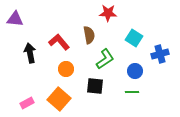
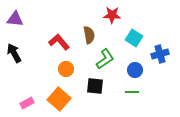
red star: moved 4 px right, 2 px down
black arrow: moved 16 px left; rotated 18 degrees counterclockwise
blue circle: moved 1 px up
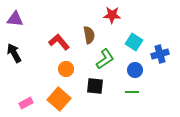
cyan square: moved 4 px down
pink rectangle: moved 1 px left
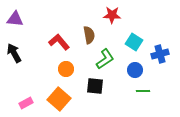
green line: moved 11 px right, 1 px up
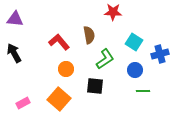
red star: moved 1 px right, 3 px up
pink rectangle: moved 3 px left
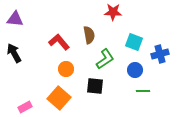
cyan square: rotated 12 degrees counterclockwise
orange square: moved 1 px up
pink rectangle: moved 2 px right, 4 px down
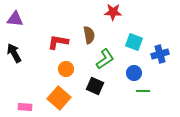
red L-shape: moved 1 px left; rotated 40 degrees counterclockwise
blue circle: moved 1 px left, 3 px down
black square: rotated 18 degrees clockwise
pink rectangle: rotated 32 degrees clockwise
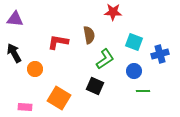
orange circle: moved 31 px left
blue circle: moved 2 px up
orange square: rotated 10 degrees counterclockwise
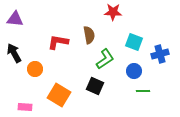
orange square: moved 3 px up
